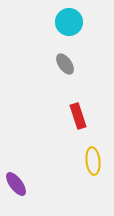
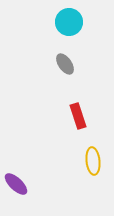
purple ellipse: rotated 10 degrees counterclockwise
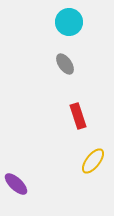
yellow ellipse: rotated 44 degrees clockwise
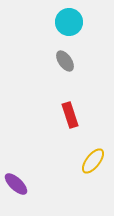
gray ellipse: moved 3 px up
red rectangle: moved 8 px left, 1 px up
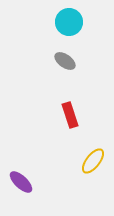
gray ellipse: rotated 20 degrees counterclockwise
purple ellipse: moved 5 px right, 2 px up
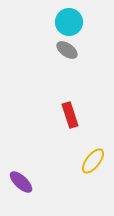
gray ellipse: moved 2 px right, 11 px up
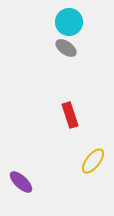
gray ellipse: moved 1 px left, 2 px up
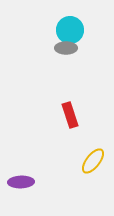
cyan circle: moved 1 px right, 8 px down
gray ellipse: rotated 35 degrees counterclockwise
purple ellipse: rotated 45 degrees counterclockwise
